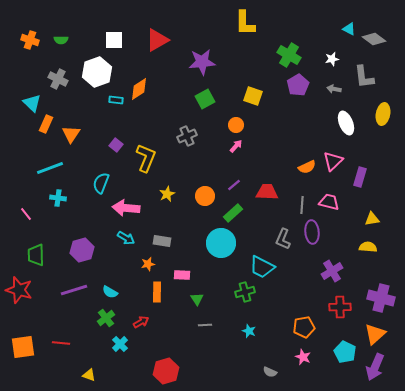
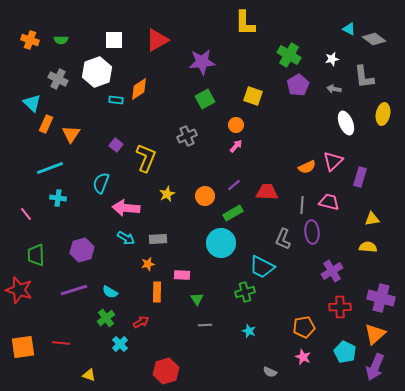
green rectangle at (233, 213): rotated 12 degrees clockwise
gray rectangle at (162, 241): moved 4 px left, 2 px up; rotated 12 degrees counterclockwise
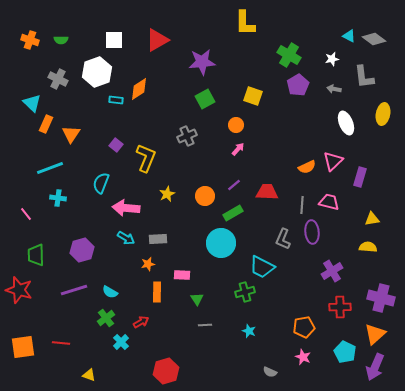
cyan triangle at (349, 29): moved 7 px down
pink arrow at (236, 146): moved 2 px right, 3 px down
cyan cross at (120, 344): moved 1 px right, 2 px up
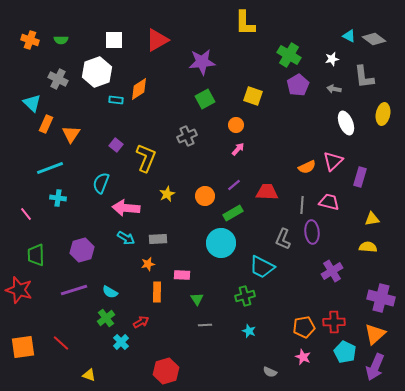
green cross at (245, 292): moved 4 px down
red cross at (340, 307): moved 6 px left, 15 px down
red line at (61, 343): rotated 36 degrees clockwise
